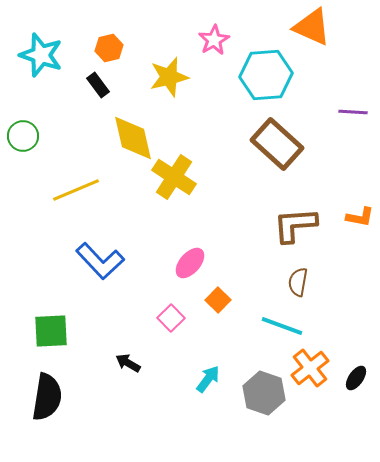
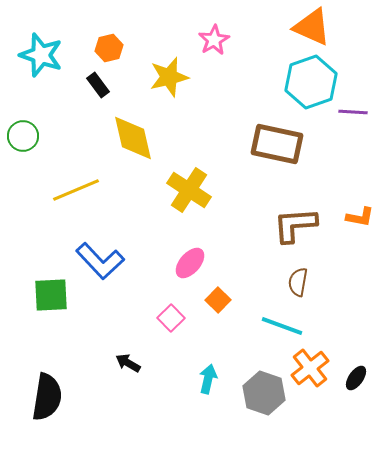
cyan hexagon: moved 45 px right, 7 px down; rotated 15 degrees counterclockwise
brown rectangle: rotated 30 degrees counterclockwise
yellow cross: moved 15 px right, 13 px down
green square: moved 36 px up
cyan arrow: rotated 24 degrees counterclockwise
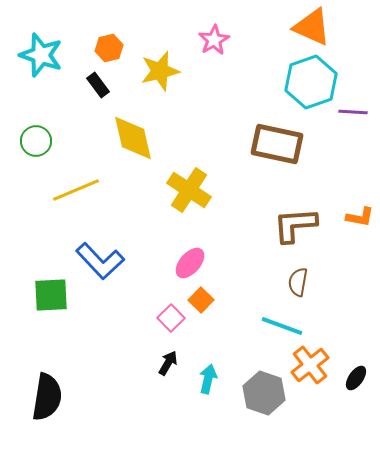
yellow star: moved 9 px left, 6 px up
green circle: moved 13 px right, 5 px down
orange square: moved 17 px left
black arrow: moved 40 px right; rotated 90 degrees clockwise
orange cross: moved 3 px up
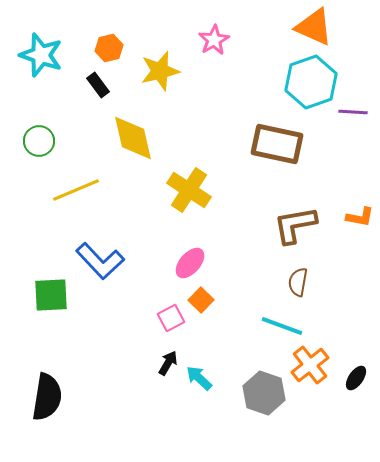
orange triangle: moved 2 px right
green circle: moved 3 px right
brown L-shape: rotated 6 degrees counterclockwise
pink square: rotated 16 degrees clockwise
cyan arrow: moved 9 px left, 1 px up; rotated 60 degrees counterclockwise
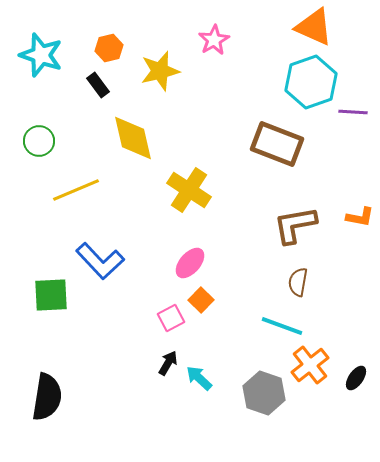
brown rectangle: rotated 9 degrees clockwise
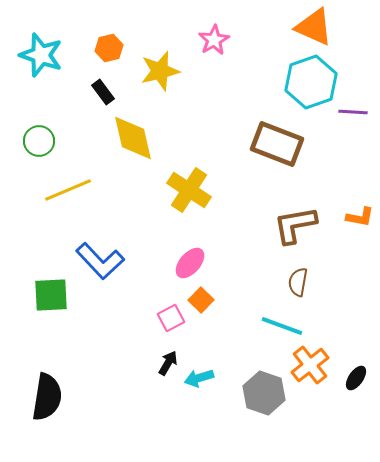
black rectangle: moved 5 px right, 7 px down
yellow line: moved 8 px left
cyan arrow: rotated 60 degrees counterclockwise
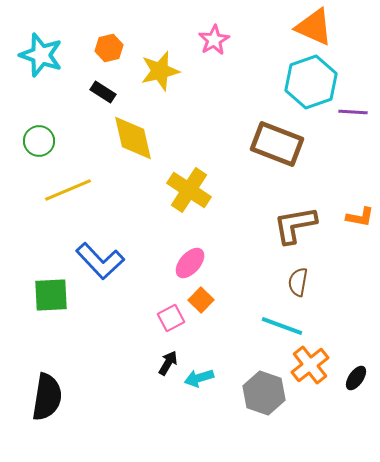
black rectangle: rotated 20 degrees counterclockwise
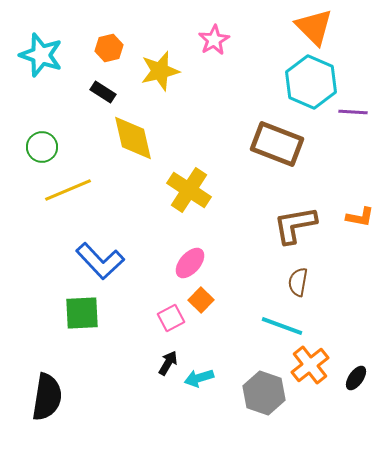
orange triangle: rotated 21 degrees clockwise
cyan hexagon: rotated 18 degrees counterclockwise
green circle: moved 3 px right, 6 px down
green square: moved 31 px right, 18 px down
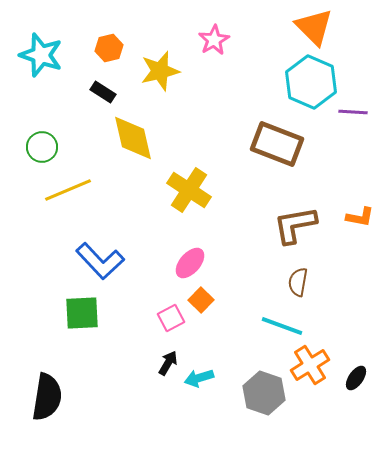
orange cross: rotated 6 degrees clockwise
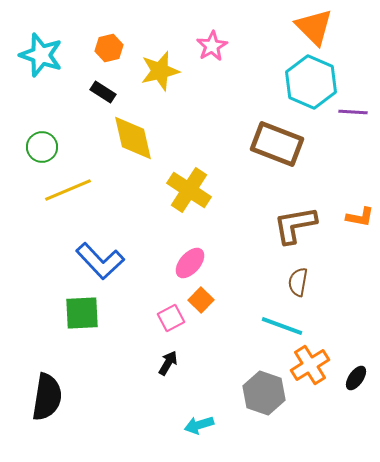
pink star: moved 2 px left, 6 px down
cyan arrow: moved 47 px down
